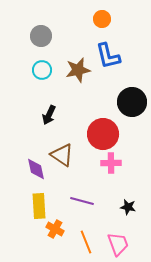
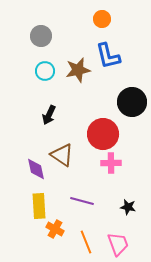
cyan circle: moved 3 px right, 1 px down
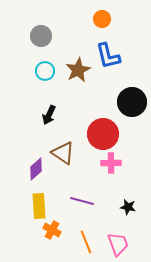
brown star: rotated 15 degrees counterclockwise
brown triangle: moved 1 px right, 2 px up
purple diamond: rotated 60 degrees clockwise
orange cross: moved 3 px left, 1 px down
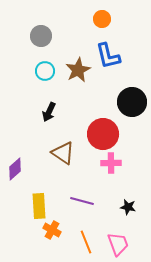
black arrow: moved 3 px up
purple diamond: moved 21 px left
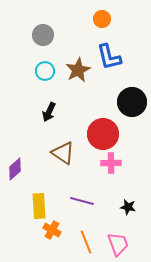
gray circle: moved 2 px right, 1 px up
blue L-shape: moved 1 px right, 1 px down
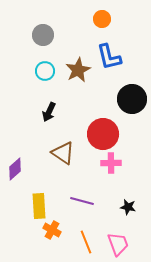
black circle: moved 3 px up
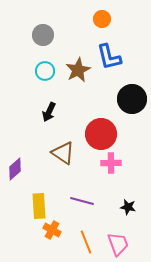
red circle: moved 2 px left
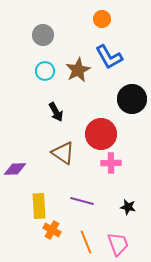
blue L-shape: rotated 16 degrees counterclockwise
black arrow: moved 7 px right; rotated 54 degrees counterclockwise
purple diamond: rotated 40 degrees clockwise
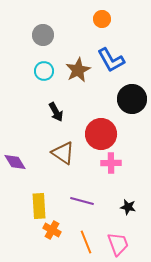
blue L-shape: moved 2 px right, 3 px down
cyan circle: moved 1 px left
purple diamond: moved 7 px up; rotated 60 degrees clockwise
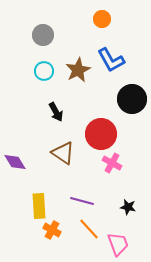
pink cross: moved 1 px right; rotated 30 degrees clockwise
orange line: moved 3 px right, 13 px up; rotated 20 degrees counterclockwise
